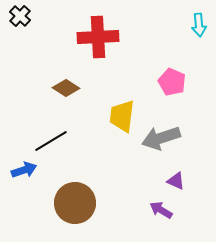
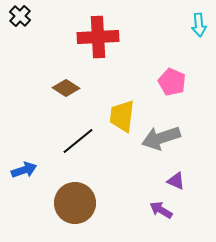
black line: moved 27 px right; rotated 8 degrees counterclockwise
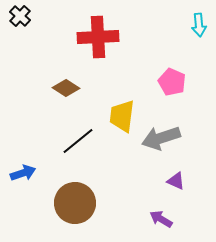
blue arrow: moved 1 px left, 3 px down
purple arrow: moved 9 px down
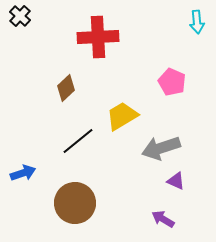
cyan arrow: moved 2 px left, 3 px up
brown diamond: rotated 76 degrees counterclockwise
yellow trapezoid: rotated 52 degrees clockwise
gray arrow: moved 10 px down
purple arrow: moved 2 px right
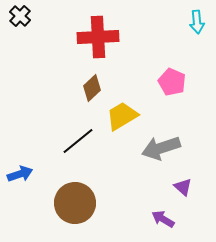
brown diamond: moved 26 px right
blue arrow: moved 3 px left, 1 px down
purple triangle: moved 7 px right, 6 px down; rotated 18 degrees clockwise
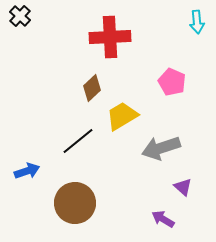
red cross: moved 12 px right
blue arrow: moved 7 px right, 3 px up
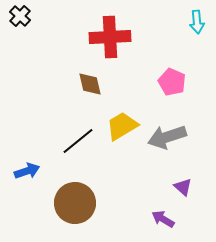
brown diamond: moved 2 px left, 4 px up; rotated 60 degrees counterclockwise
yellow trapezoid: moved 10 px down
gray arrow: moved 6 px right, 11 px up
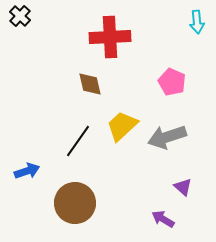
yellow trapezoid: rotated 12 degrees counterclockwise
black line: rotated 16 degrees counterclockwise
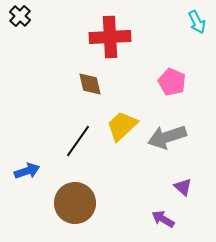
cyan arrow: rotated 20 degrees counterclockwise
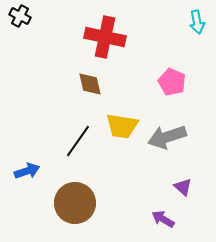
black cross: rotated 15 degrees counterclockwise
cyan arrow: rotated 15 degrees clockwise
red cross: moved 5 px left; rotated 15 degrees clockwise
yellow trapezoid: rotated 128 degrees counterclockwise
